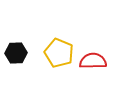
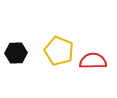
yellow pentagon: moved 2 px up
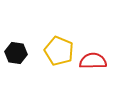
black hexagon: rotated 10 degrees clockwise
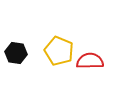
red semicircle: moved 3 px left
